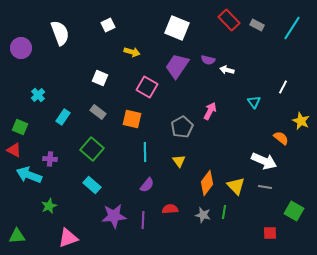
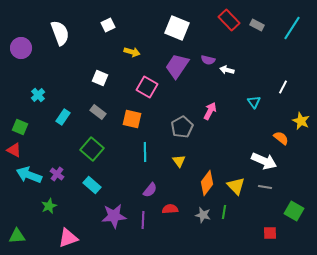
purple cross at (50, 159): moved 7 px right, 15 px down; rotated 32 degrees clockwise
purple semicircle at (147, 185): moved 3 px right, 5 px down
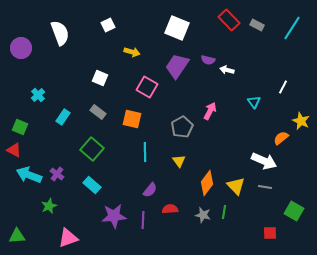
orange semicircle at (281, 138): rotated 77 degrees counterclockwise
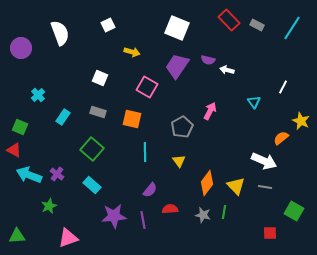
gray rectangle at (98, 112): rotated 21 degrees counterclockwise
purple line at (143, 220): rotated 12 degrees counterclockwise
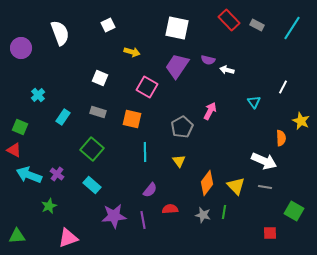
white square at (177, 28): rotated 10 degrees counterclockwise
orange semicircle at (281, 138): rotated 126 degrees clockwise
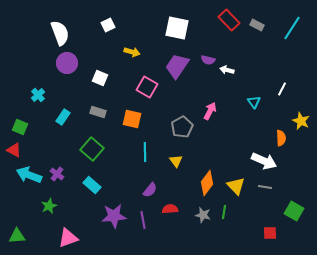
purple circle at (21, 48): moved 46 px right, 15 px down
white line at (283, 87): moved 1 px left, 2 px down
yellow triangle at (179, 161): moved 3 px left
